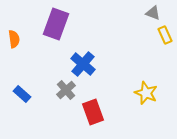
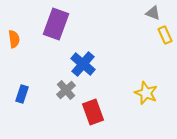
blue rectangle: rotated 66 degrees clockwise
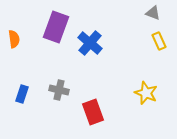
purple rectangle: moved 3 px down
yellow rectangle: moved 6 px left, 6 px down
blue cross: moved 7 px right, 21 px up
gray cross: moved 7 px left; rotated 36 degrees counterclockwise
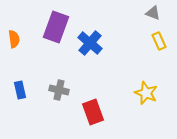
blue rectangle: moved 2 px left, 4 px up; rotated 30 degrees counterclockwise
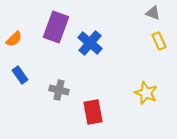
orange semicircle: rotated 54 degrees clockwise
blue rectangle: moved 15 px up; rotated 24 degrees counterclockwise
red rectangle: rotated 10 degrees clockwise
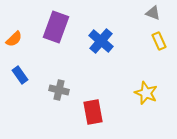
blue cross: moved 11 px right, 2 px up
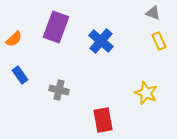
red rectangle: moved 10 px right, 8 px down
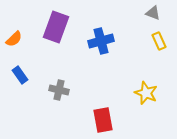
blue cross: rotated 35 degrees clockwise
